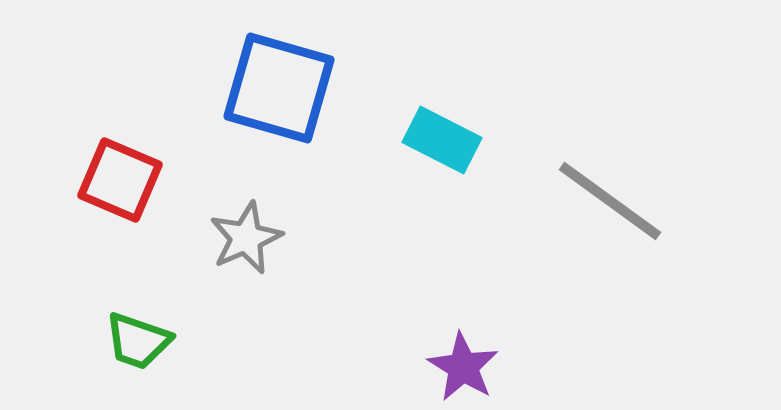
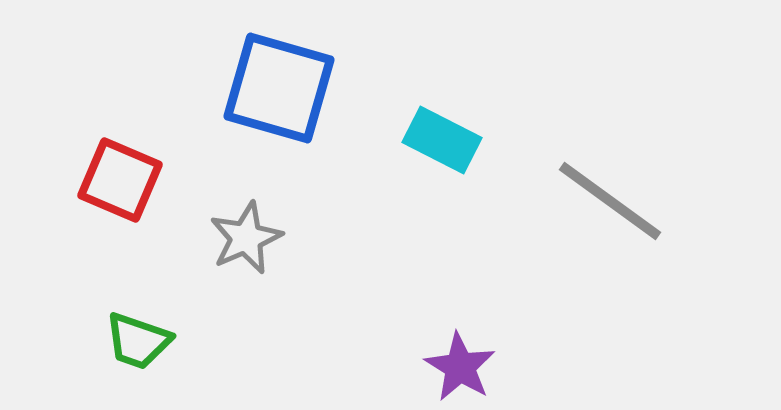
purple star: moved 3 px left
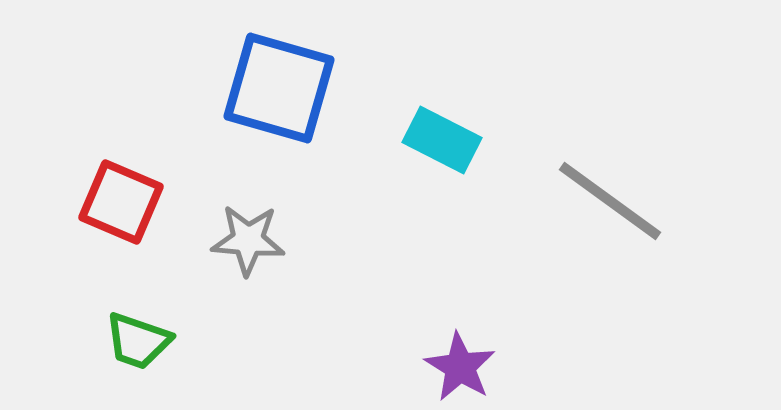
red square: moved 1 px right, 22 px down
gray star: moved 2 px right, 2 px down; rotated 28 degrees clockwise
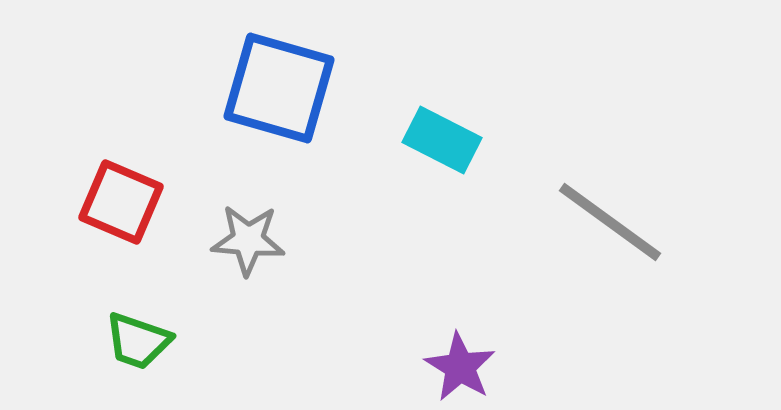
gray line: moved 21 px down
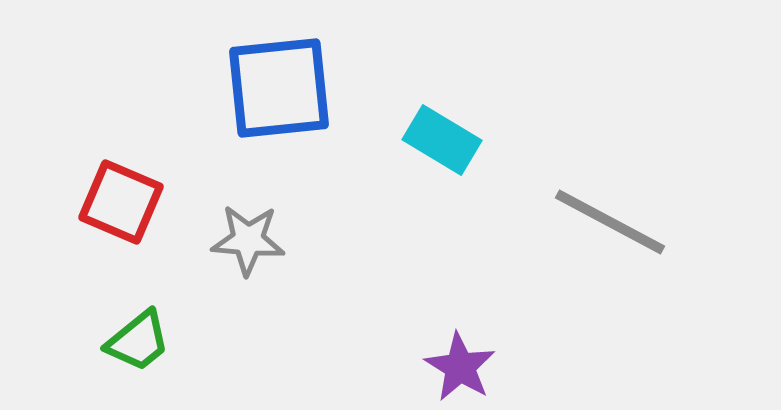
blue square: rotated 22 degrees counterclockwise
cyan rectangle: rotated 4 degrees clockwise
gray line: rotated 8 degrees counterclockwise
green trapezoid: rotated 58 degrees counterclockwise
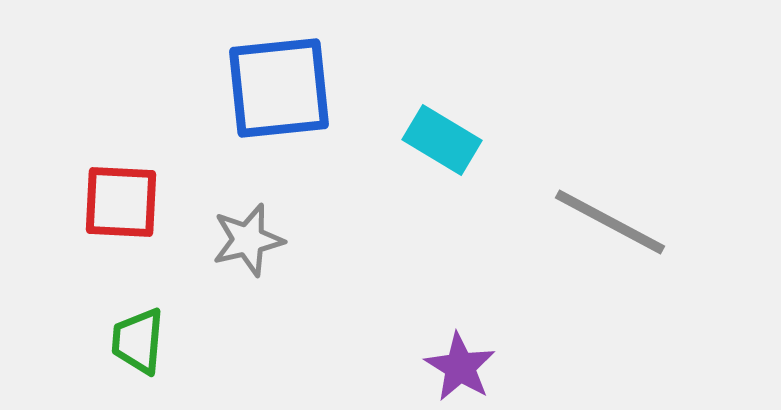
red square: rotated 20 degrees counterclockwise
gray star: rotated 18 degrees counterclockwise
green trapezoid: rotated 134 degrees clockwise
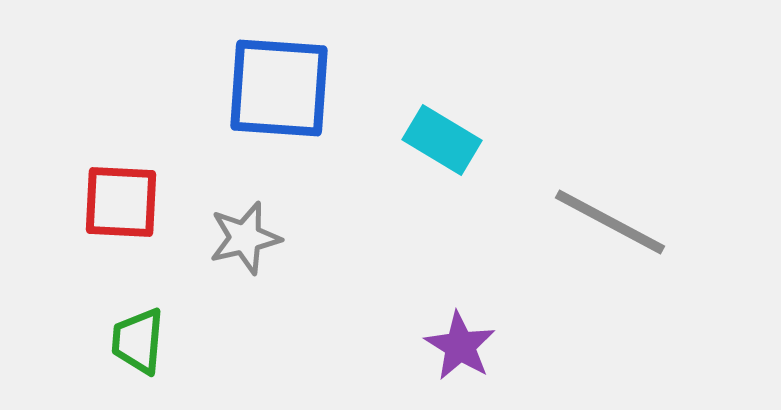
blue square: rotated 10 degrees clockwise
gray star: moved 3 px left, 2 px up
purple star: moved 21 px up
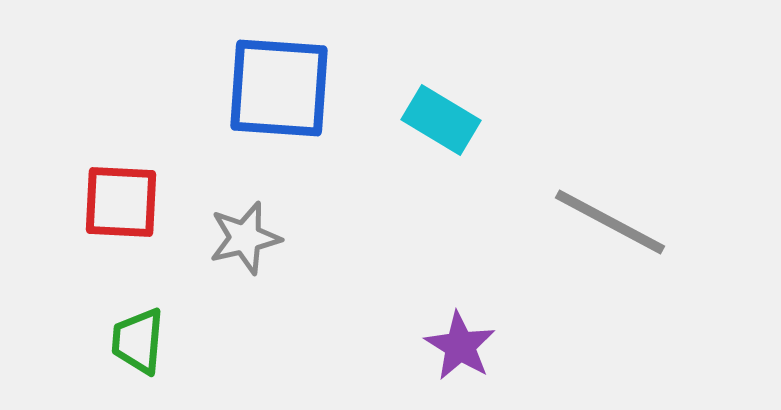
cyan rectangle: moved 1 px left, 20 px up
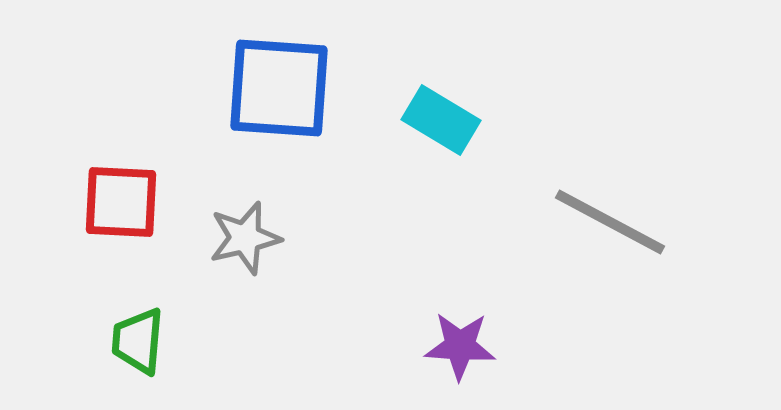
purple star: rotated 28 degrees counterclockwise
